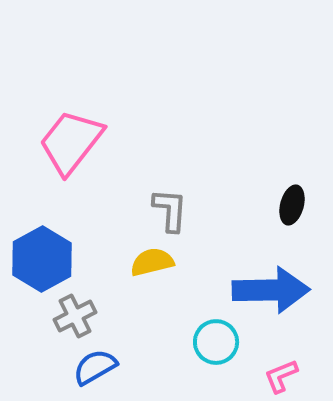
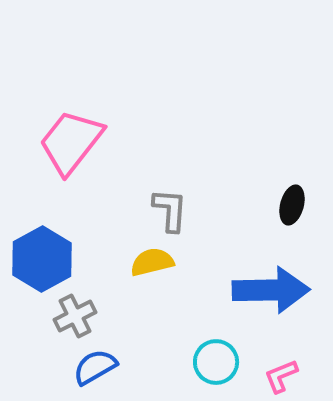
cyan circle: moved 20 px down
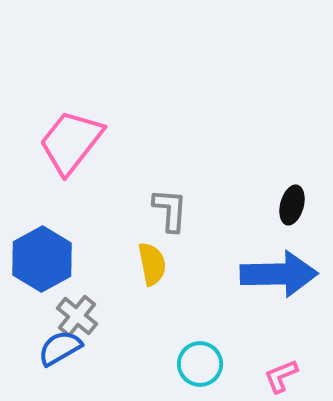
yellow semicircle: moved 2 px down; rotated 93 degrees clockwise
blue arrow: moved 8 px right, 16 px up
gray cross: moved 2 px right; rotated 24 degrees counterclockwise
cyan circle: moved 16 px left, 2 px down
blue semicircle: moved 35 px left, 19 px up
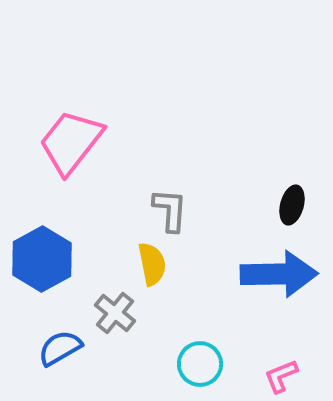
gray cross: moved 38 px right, 3 px up
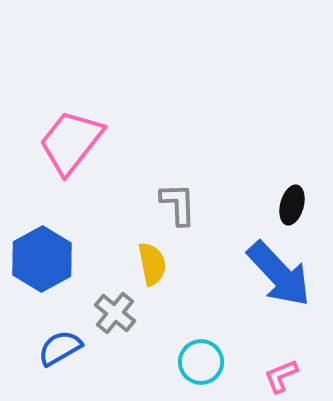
gray L-shape: moved 8 px right, 6 px up; rotated 6 degrees counterclockwise
blue arrow: rotated 48 degrees clockwise
cyan circle: moved 1 px right, 2 px up
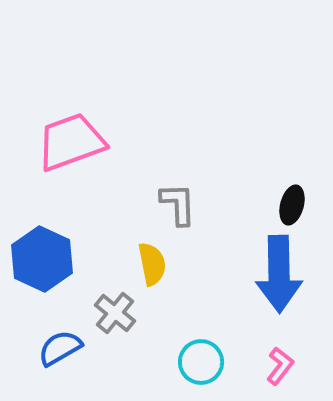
pink trapezoid: rotated 32 degrees clockwise
blue hexagon: rotated 6 degrees counterclockwise
blue arrow: rotated 42 degrees clockwise
pink L-shape: moved 1 px left, 10 px up; rotated 150 degrees clockwise
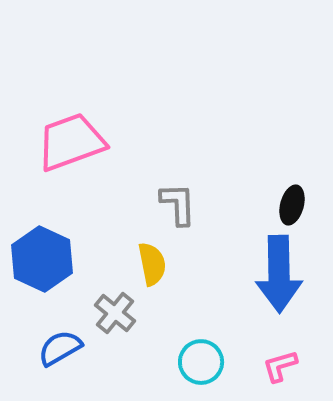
pink L-shape: rotated 144 degrees counterclockwise
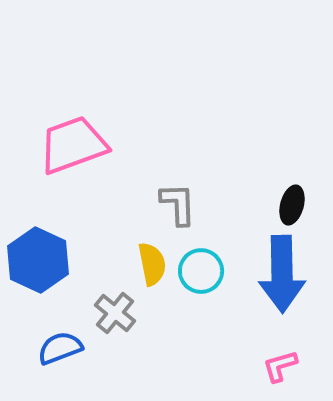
pink trapezoid: moved 2 px right, 3 px down
blue hexagon: moved 4 px left, 1 px down
blue arrow: moved 3 px right
blue semicircle: rotated 9 degrees clockwise
cyan circle: moved 91 px up
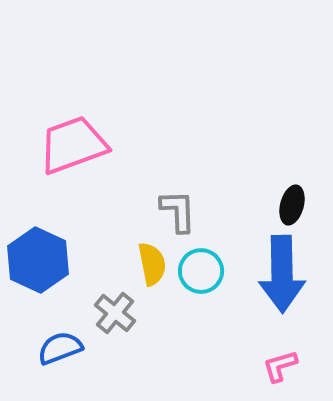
gray L-shape: moved 7 px down
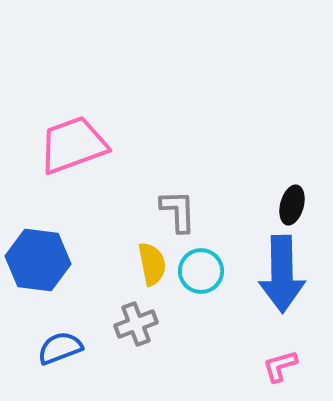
blue hexagon: rotated 18 degrees counterclockwise
gray cross: moved 21 px right, 11 px down; rotated 30 degrees clockwise
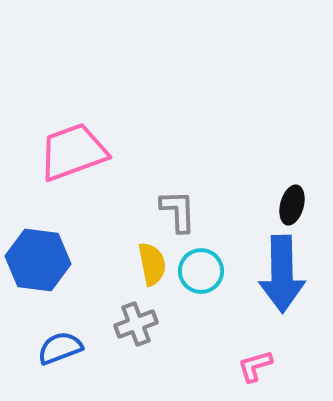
pink trapezoid: moved 7 px down
pink L-shape: moved 25 px left
